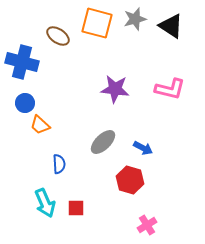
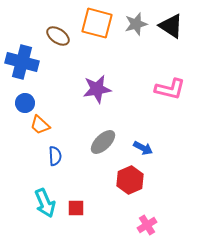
gray star: moved 1 px right, 5 px down
purple star: moved 18 px left; rotated 16 degrees counterclockwise
blue semicircle: moved 4 px left, 8 px up
red hexagon: rotated 20 degrees clockwise
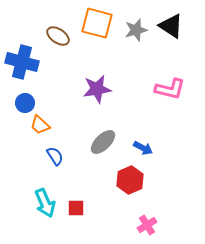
gray star: moved 6 px down
blue semicircle: rotated 30 degrees counterclockwise
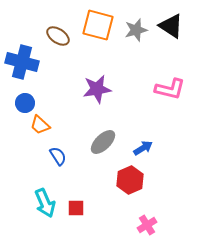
orange square: moved 1 px right, 2 px down
blue arrow: rotated 60 degrees counterclockwise
blue semicircle: moved 3 px right
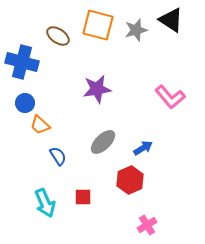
black triangle: moved 6 px up
pink L-shape: moved 8 px down; rotated 36 degrees clockwise
red square: moved 7 px right, 11 px up
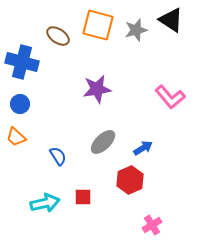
blue circle: moved 5 px left, 1 px down
orange trapezoid: moved 24 px left, 12 px down
cyan arrow: rotated 80 degrees counterclockwise
pink cross: moved 5 px right
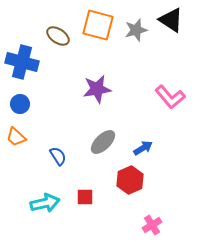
red square: moved 2 px right
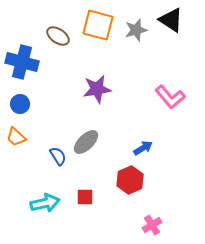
gray ellipse: moved 17 px left
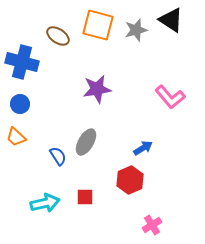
gray ellipse: rotated 16 degrees counterclockwise
